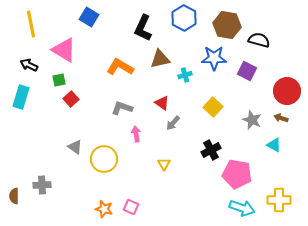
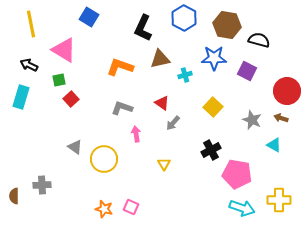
orange L-shape: rotated 12 degrees counterclockwise
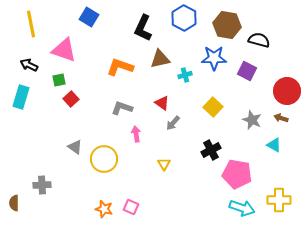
pink triangle: rotated 12 degrees counterclockwise
brown semicircle: moved 7 px down
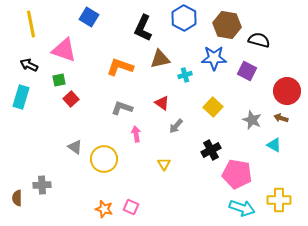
gray arrow: moved 3 px right, 3 px down
brown semicircle: moved 3 px right, 5 px up
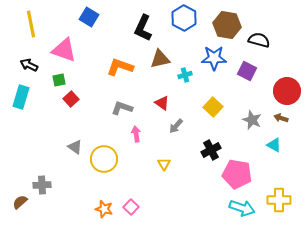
brown semicircle: moved 3 px right, 4 px down; rotated 49 degrees clockwise
pink square: rotated 21 degrees clockwise
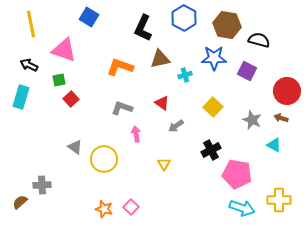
gray arrow: rotated 14 degrees clockwise
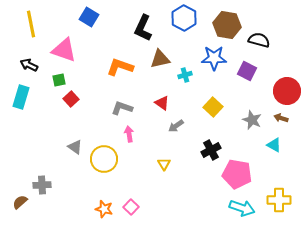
pink arrow: moved 7 px left
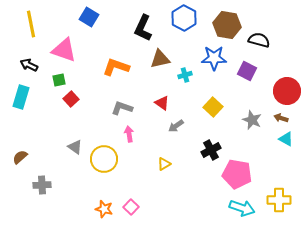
orange L-shape: moved 4 px left
cyan triangle: moved 12 px right, 6 px up
yellow triangle: rotated 32 degrees clockwise
brown semicircle: moved 45 px up
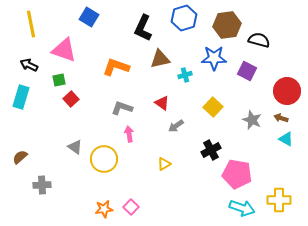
blue hexagon: rotated 15 degrees clockwise
brown hexagon: rotated 16 degrees counterclockwise
orange star: rotated 24 degrees counterclockwise
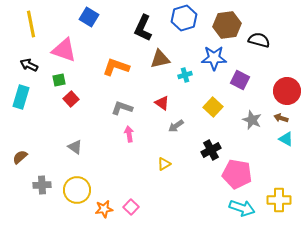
purple square: moved 7 px left, 9 px down
yellow circle: moved 27 px left, 31 px down
